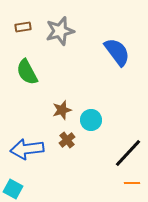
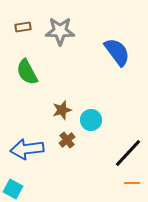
gray star: rotated 16 degrees clockwise
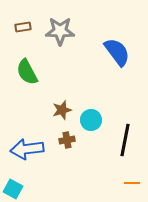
brown cross: rotated 28 degrees clockwise
black line: moved 3 px left, 13 px up; rotated 32 degrees counterclockwise
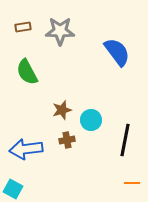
blue arrow: moved 1 px left
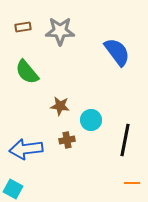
green semicircle: rotated 12 degrees counterclockwise
brown star: moved 2 px left, 4 px up; rotated 24 degrees clockwise
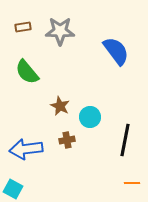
blue semicircle: moved 1 px left, 1 px up
brown star: rotated 18 degrees clockwise
cyan circle: moved 1 px left, 3 px up
